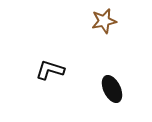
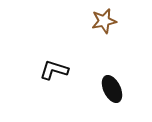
black L-shape: moved 4 px right
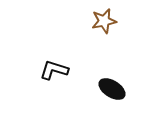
black ellipse: rotated 32 degrees counterclockwise
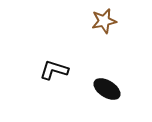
black ellipse: moved 5 px left
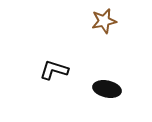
black ellipse: rotated 20 degrees counterclockwise
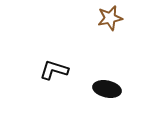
brown star: moved 6 px right, 3 px up
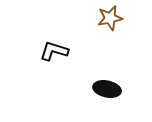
black L-shape: moved 19 px up
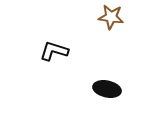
brown star: moved 1 px right, 1 px up; rotated 20 degrees clockwise
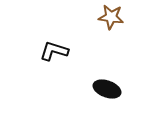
black ellipse: rotated 8 degrees clockwise
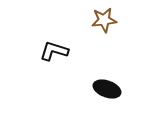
brown star: moved 7 px left, 3 px down; rotated 15 degrees counterclockwise
